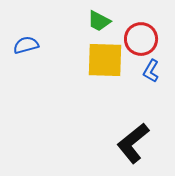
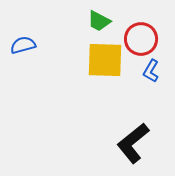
blue semicircle: moved 3 px left
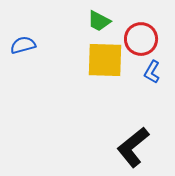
blue L-shape: moved 1 px right, 1 px down
black L-shape: moved 4 px down
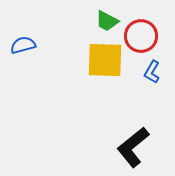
green trapezoid: moved 8 px right
red circle: moved 3 px up
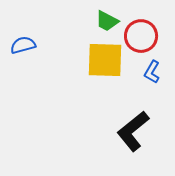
black L-shape: moved 16 px up
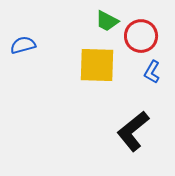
yellow square: moved 8 px left, 5 px down
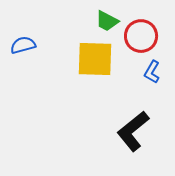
yellow square: moved 2 px left, 6 px up
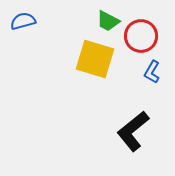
green trapezoid: moved 1 px right
blue semicircle: moved 24 px up
yellow square: rotated 15 degrees clockwise
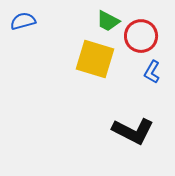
black L-shape: rotated 114 degrees counterclockwise
